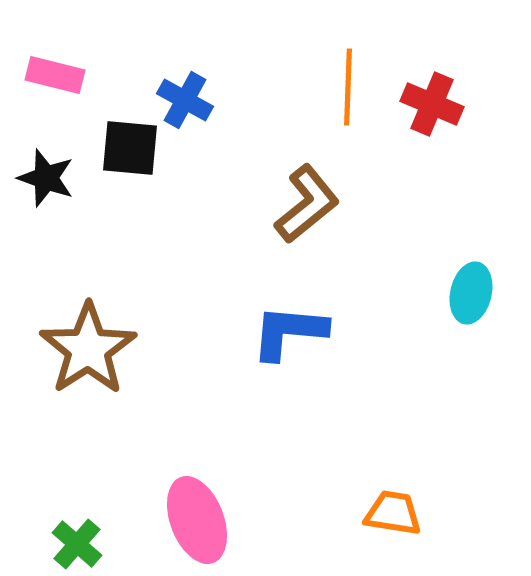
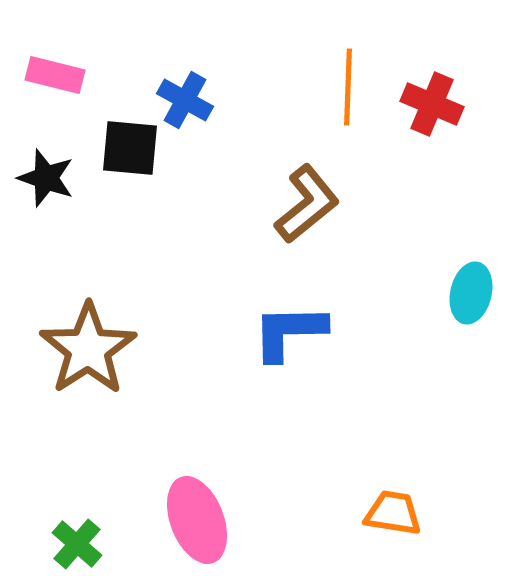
blue L-shape: rotated 6 degrees counterclockwise
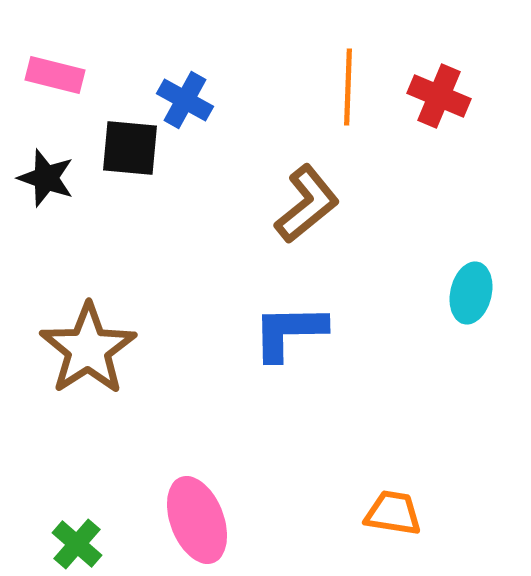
red cross: moved 7 px right, 8 px up
